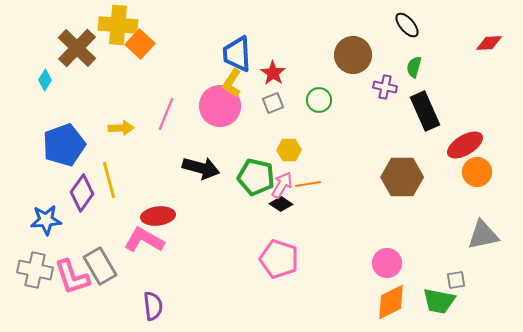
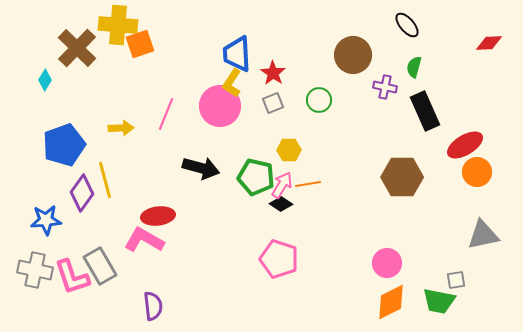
orange square at (140, 44): rotated 28 degrees clockwise
yellow line at (109, 180): moved 4 px left
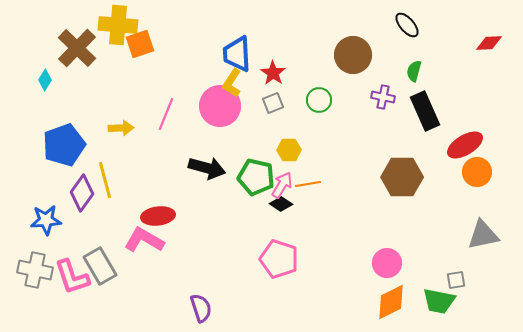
green semicircle at (414, 67): moved 4 px down
purple cross at (385, 87): moved 2 px left, 10 px down
black arrow at (201, 168): moved 6 px right
purple semicircle at (153, 306): moved 48 px right, 2 px down; rotated 12 degrees counterclockwise
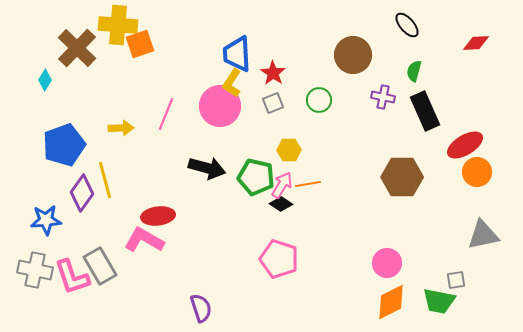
red diamond at (489, 43): moved 13 px left
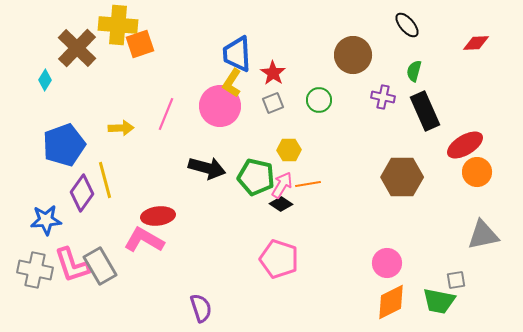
pink L-shape at (72, 277): moved 12 px up
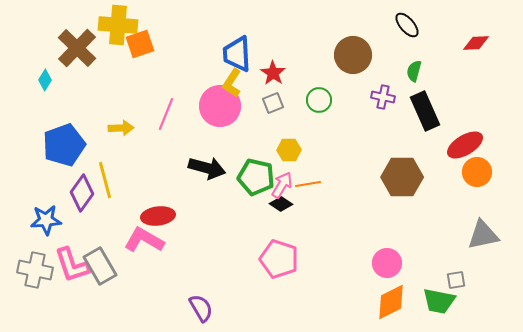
purple semicircle at (201, 308): rotated 12 degrees counterclockwise
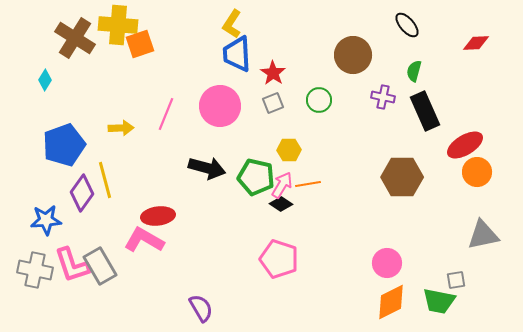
brown cross at (77, 48): moved 2 px left, 10 px up; rotated 12 degrees counterclockwise
yellow L-shape at (232, 83): moved 59 px up
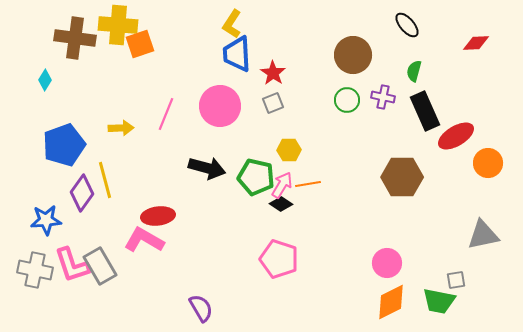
brown cross at (75, 38): rotated 24 degrees counterclockwise
green circle at (319, 100): moved 28 px right
red ellipse at (465, 145): moved 9 px left, 9 px up
orange circle at (477, 172): moved 11 px right, 9 px up
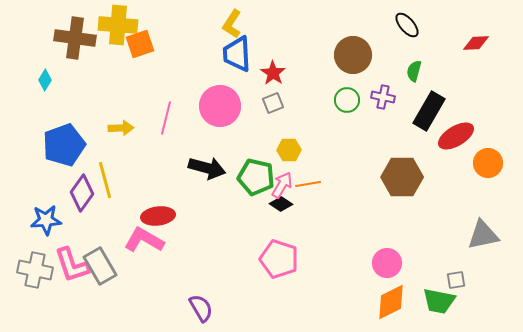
black rectangle at (425, 111): moved 4 px right; rotated 54 degrees clockwise
pink line at (166, 114): moved 4 px down; rotated 8 degrees counterclockwise
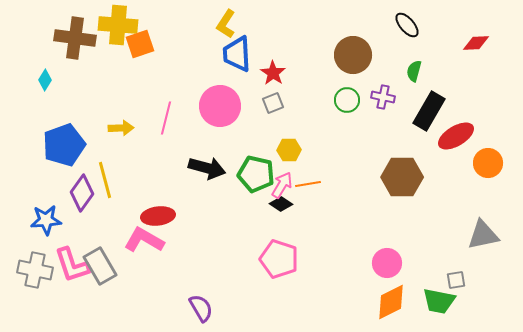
yellow L-shape at (232, 24): moved 6 px left
green pentagon at (256, 177): moved 3 px up
